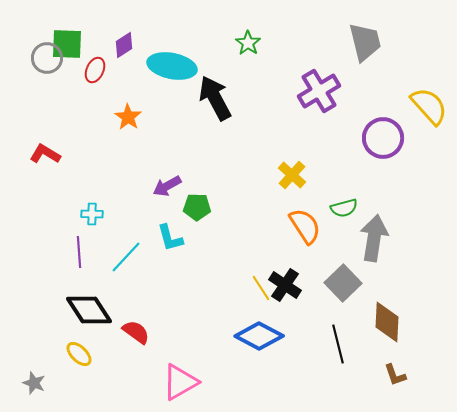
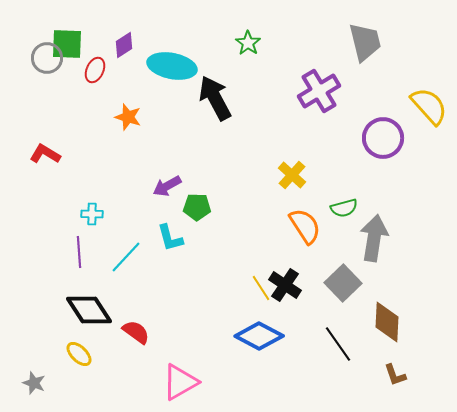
orange star: rotated 16 degrees counterclockwise
black line: rotated 21 degrees counterclockwise
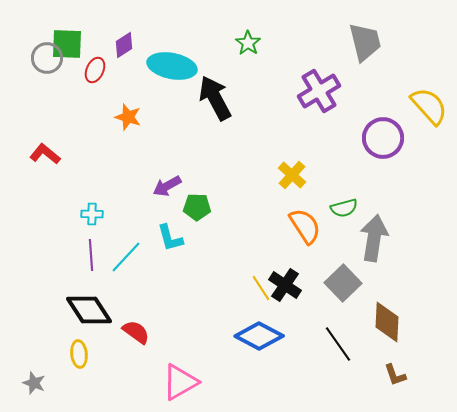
red L-shape: rotated 8 degrees clockwise
purple line: moved 12 px right, 3 px down
yellow ellipse: rotated 40 degrees clockwise
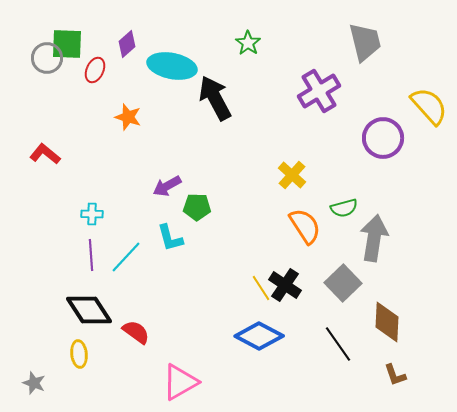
purple diamond: moved 3 px right, 1 px up; rotated 8 degrees counterclockwise
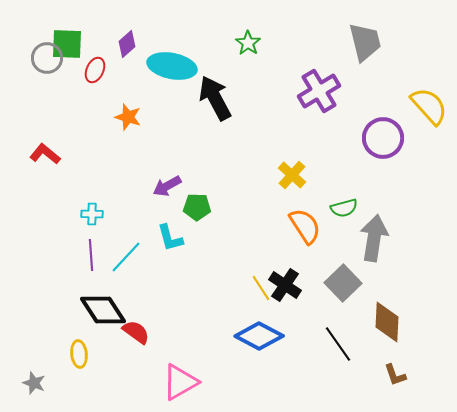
black diamond: moved 14 px right
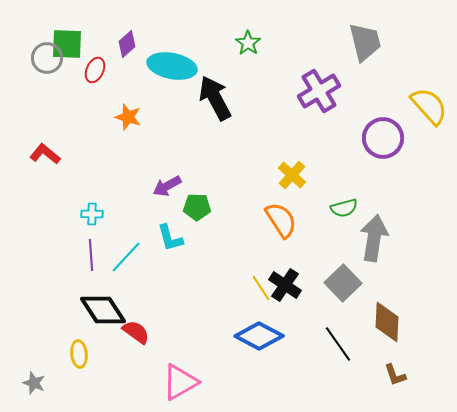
orange semicircle: moved 24 px left, 6 px up
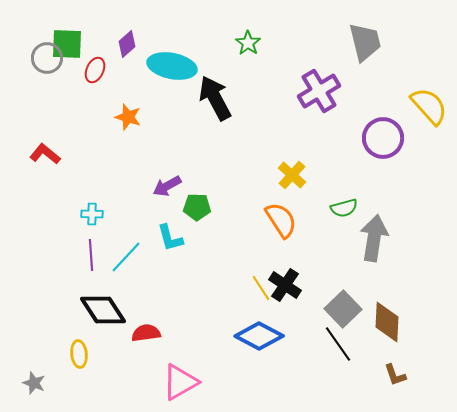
gray square: moved 26 px down
red semicircle: moved 10 px right, 1 px down; rotated 44 degrees counterclockwise
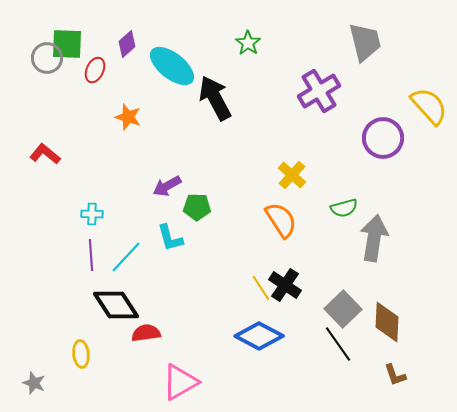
cyan ellipse: rotated 27 degrees clockwise
black diamond: moved 13 px right, 5 px up
yellow ellipse: moved 2 px right
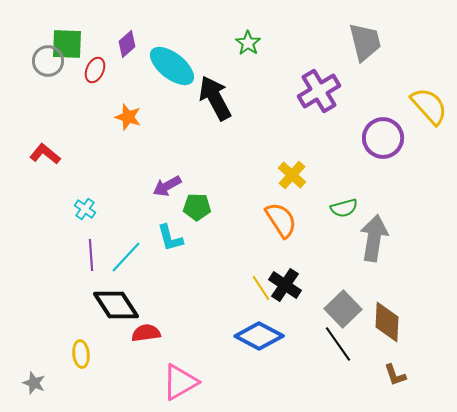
gray circle: moved 1 px right, 3 px down
cyan cross: moved 7 px left, 5 px up; rotated 35 degrees clockwise
